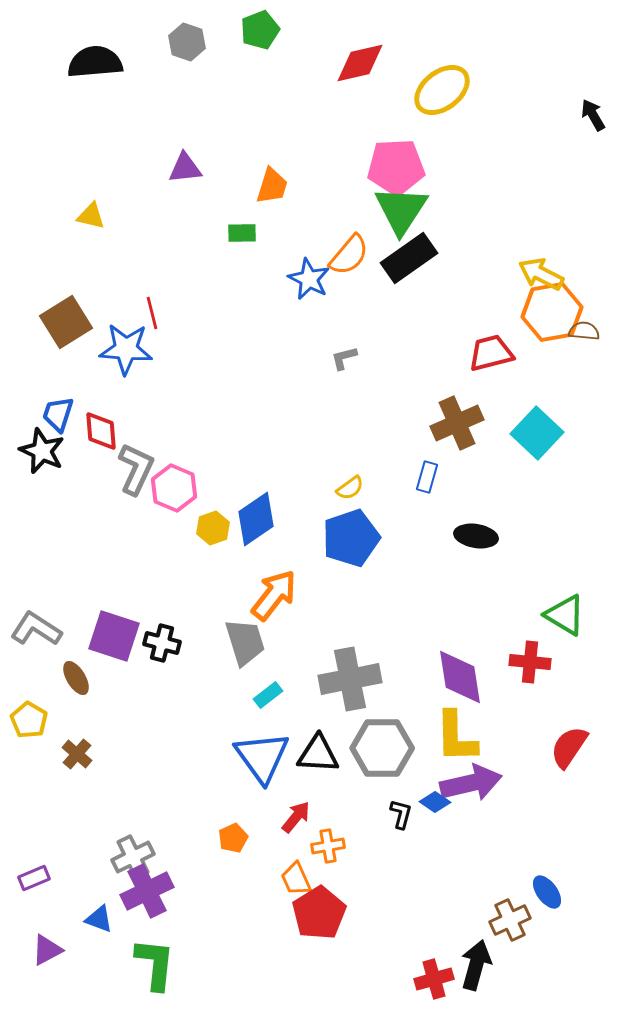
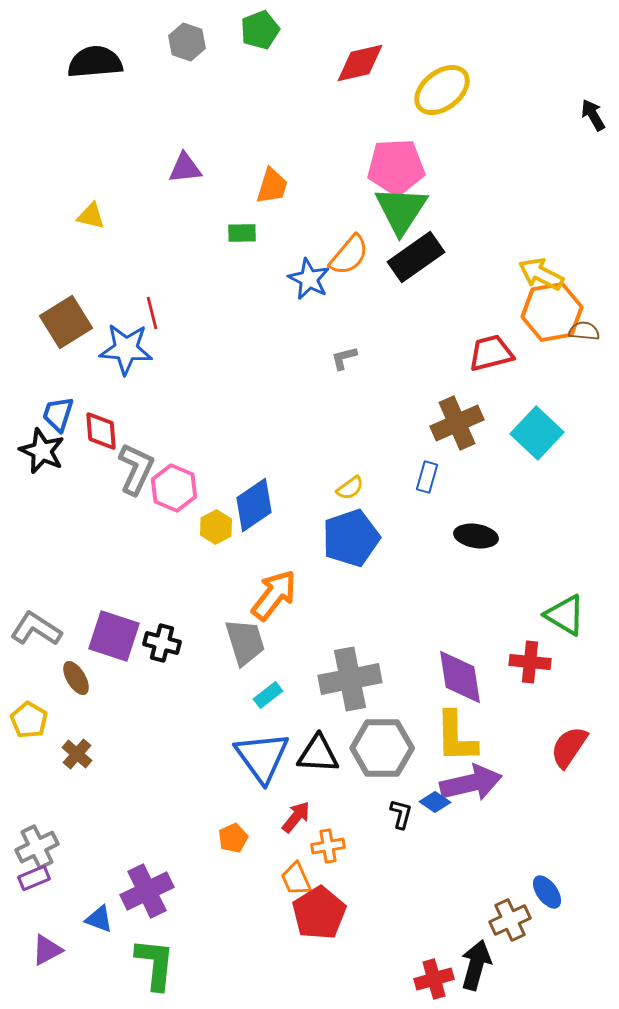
black rectangle at (409, 258): moved 7 px right, 1 px up
blue diamond at (256, 519): moved 2 px left, 14 px up
yellow hexagon at (213, 528): moved 3 px right, 1 px up; rotated 8 degrees counterclockwise
gray cross at (133, 857): moved 96 px left, 10 px up
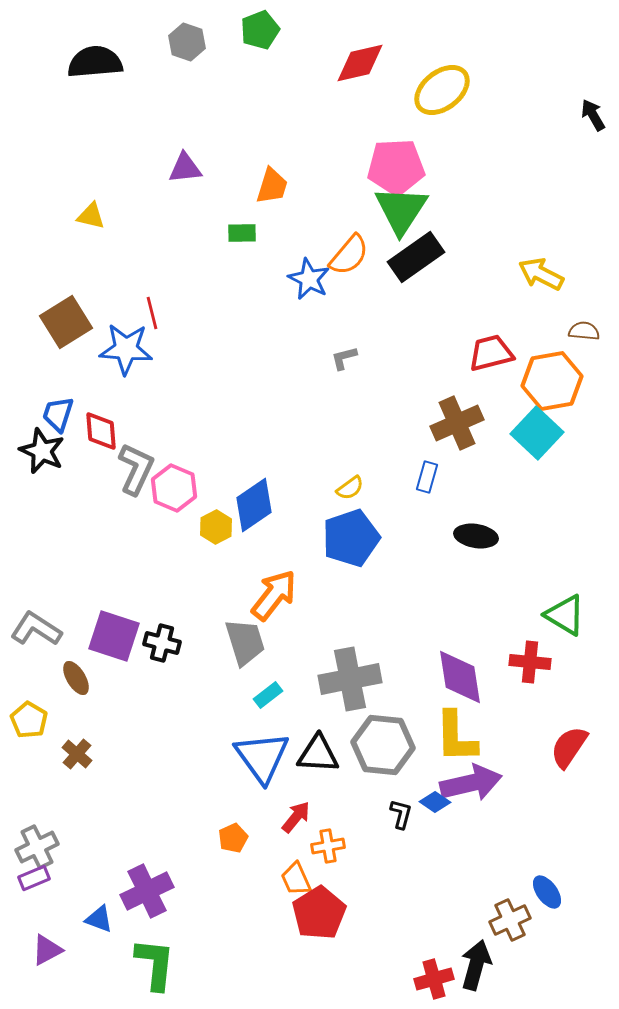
orange hexagon at (552, 312): moved 69 px down
gray hexagon at (382, 748): moved 1 px right, 3 px up; rotated 6 degrees clockwise
